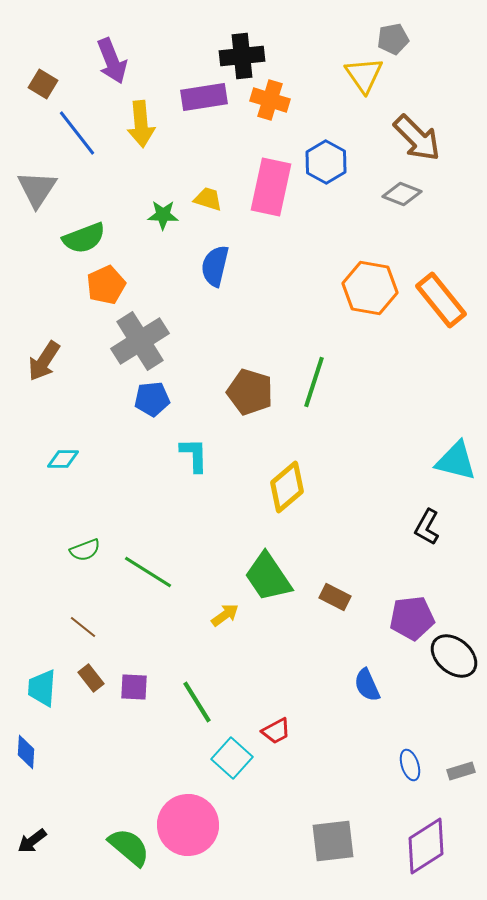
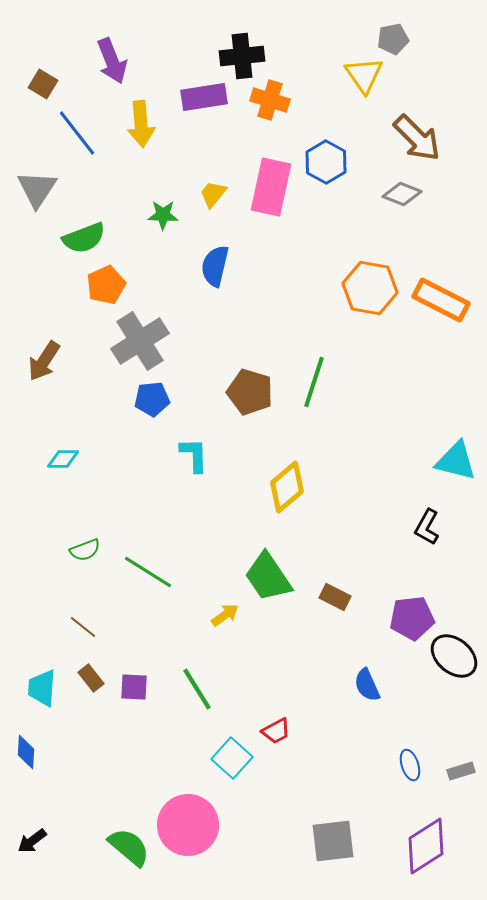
yellow trapezoid at (208, 199): moved 5 px right, 5 px up; rotated 68 degrees counterclockwise
orange rectangle at (441, 300): rotated 24 degrees counterclockwise
green line at (197, 702): moved 13 px up
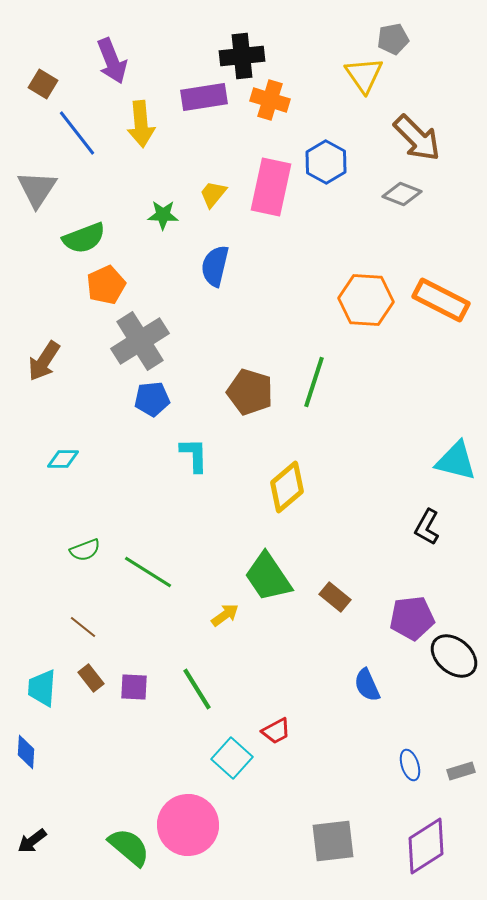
orange hexagon at (370, 288): moved 4 px left, 12 px down; rotated 6 degrees counterclockwise
brown rectangle at (335, 597): rotated 12 degrees clockwise
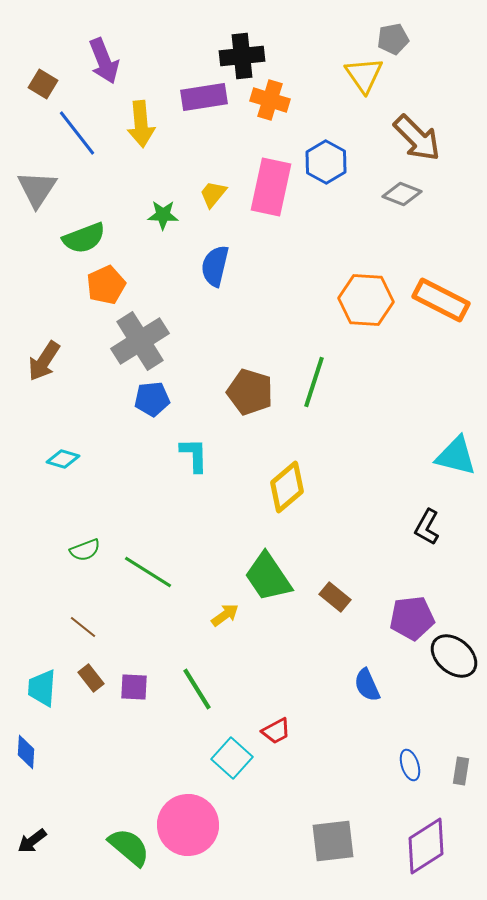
purple arrow at (112, 61): moved 8 px left
cyan diamond at (63, 459): rotated 16 degrees clockwise
cyan triangle at (456, 461): moved 5 px up
gray rectangle at (461, 771): rotated 64 degrees counterclockwise
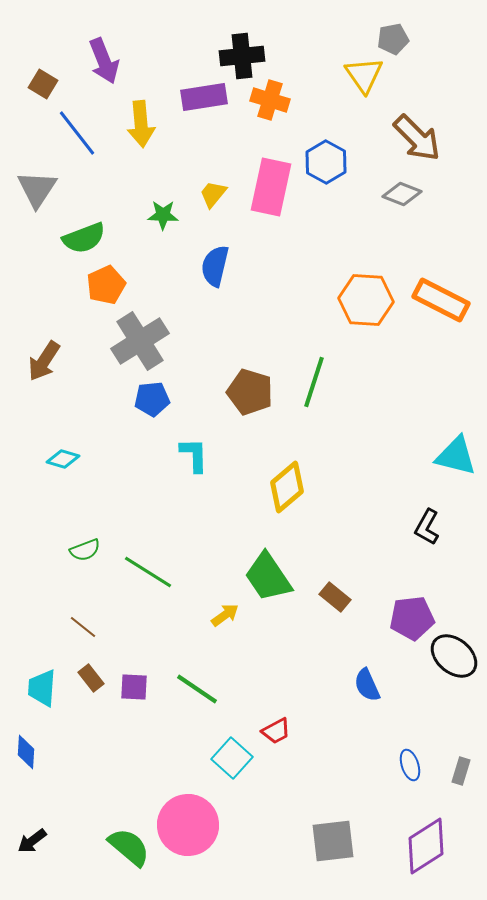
green line at (197, 689): rotated 24 degrees counterclockwise
gray rectangle at (461, 771): rotated 8 degrees clockwise
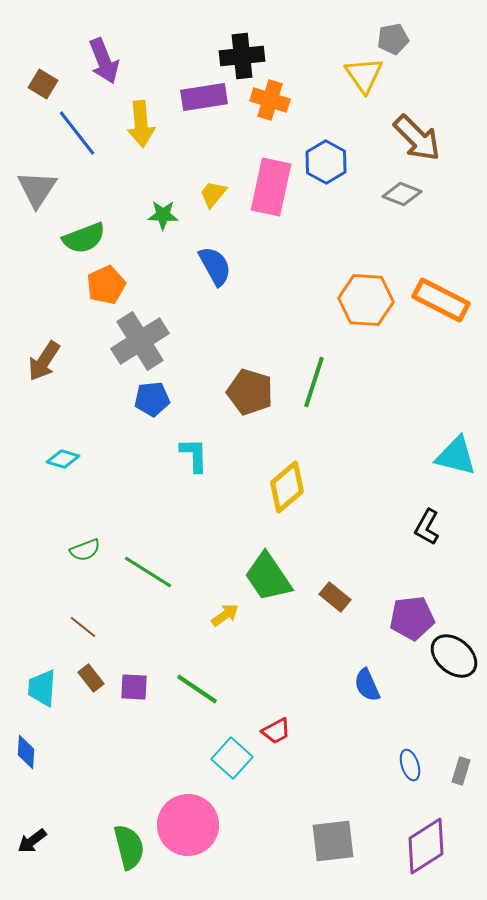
blue semicircle at (215, 266): rotated 138 degrees clockwise
green semicircle at (129, 847): rotated 36 degrees clockwise
